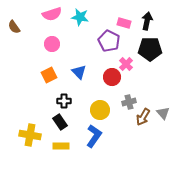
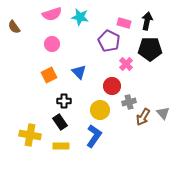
red circle: moved 9 px down
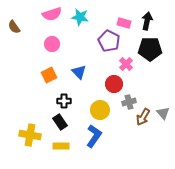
red circle: moved 2 px right, 2 px up
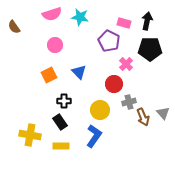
pink circle: moved 3 px right, 1 px down
brown arrow: rotated 54 degrees counterclockwise
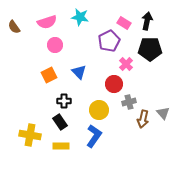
pink semicircle: moved 5 px left, 8 px down
pink rectangle: rotated 16 degrees clockwise
purple pentagon: rotated 20 degrees clockwise
yellow circle: moved 1 px left
brown arrow: moved 2 px down; rotated 36 degrees clockwise
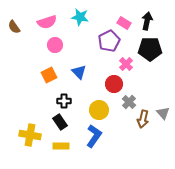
gray cross: rotated 32 degrees counterclockwise
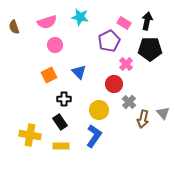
brown semicircle: rotated 16 degrees clockwise
black cross: moved 2 px up
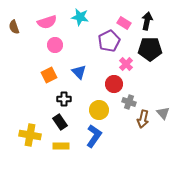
gray cross: rotated 24 degrees counterclockwise
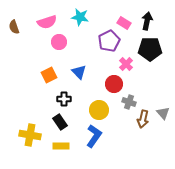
pink circle: moved 4 px right, 3 px up
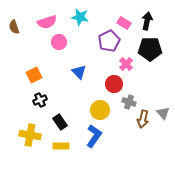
orange square: moved 15 px left
black cross: moved 24 px left, 1 px down; rotated 24 degrees counterclockwise
yellow circle: moved 1 px right
